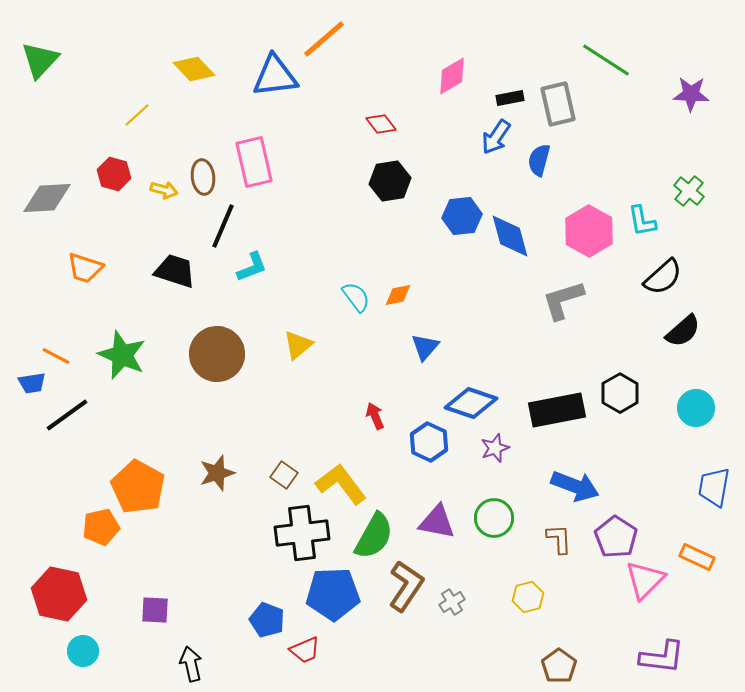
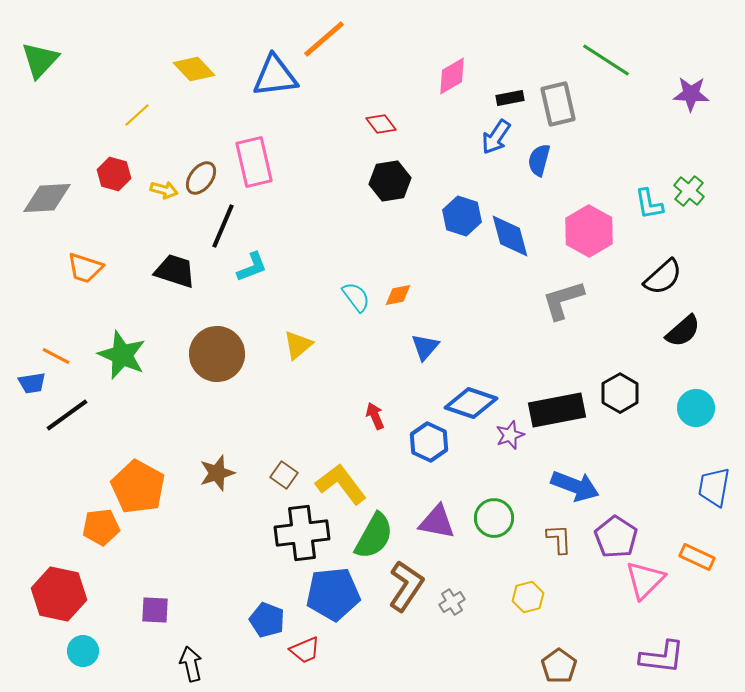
brown ellipse at (203, 177): moved 2 px left, 1 px down; rotated 44 degrees clockwise
blue hexagon at (462, 216): rotated 24 degrees clockwise
cyan L-shape at (642, 221): moved 7 px right, 17 px up
purple star at (495, 448): moved 15 px right, 13 px up
orange pentagon at (101, 527): rotated 6 degrees clockwise
blue pentagon at (333, 594): rotated 4 degrees counterclockwise
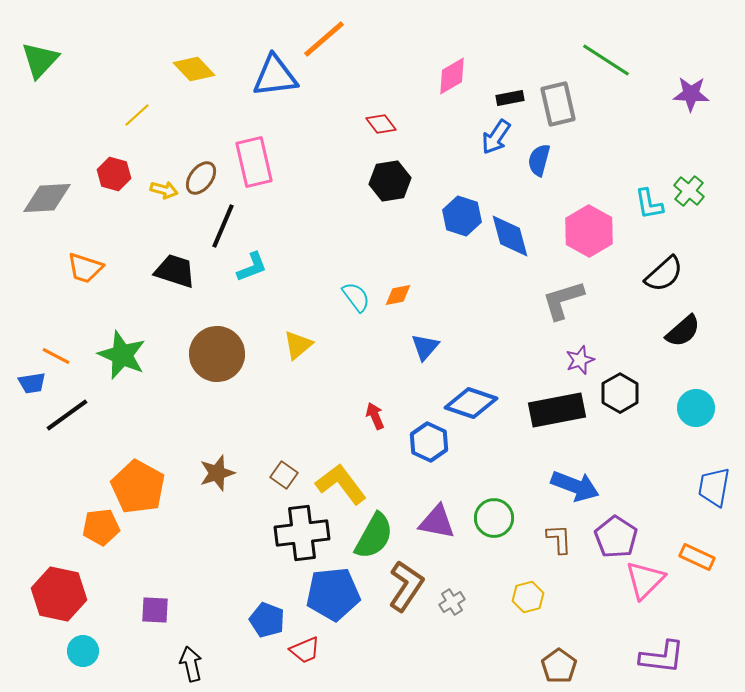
black semicircle at (663, 277): moved 1 px right, 3 px up
purple star at (510, 435): moved 70 px right, 75 px up
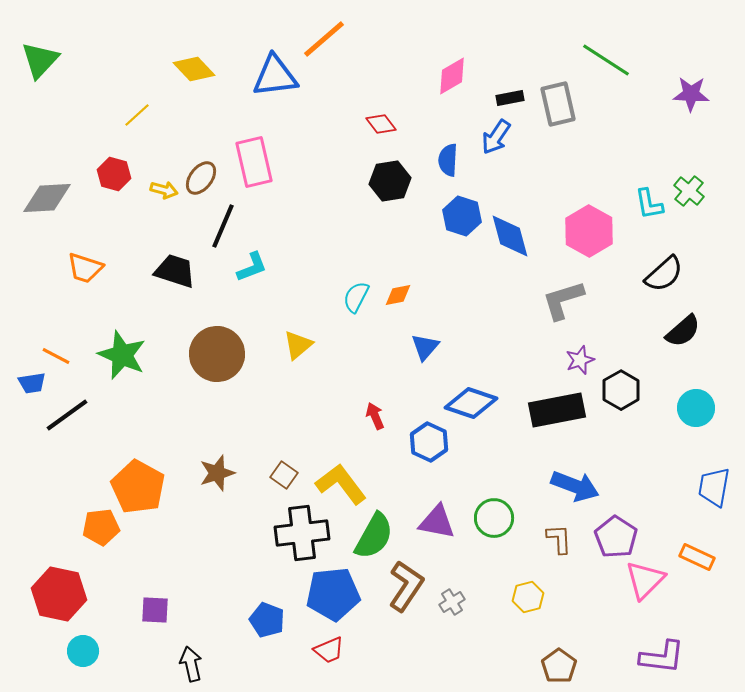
blue semicircle at (539, 160): moved 91 px left; rotated 12 degrees counterclockwise
cyan semicircle at (356, 297): rotated 116 degrees counterclockwise
black hexagon at (620, 393): moved 1 px right, 3 px up
red trapezoid at (305, 650): moved 24 px right
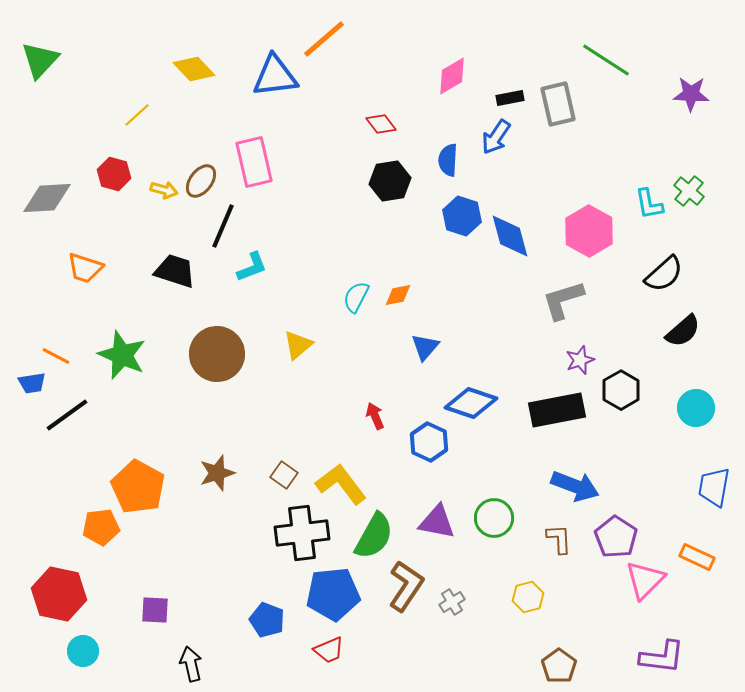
brown ellipse at (201, 178): moved 3 px down
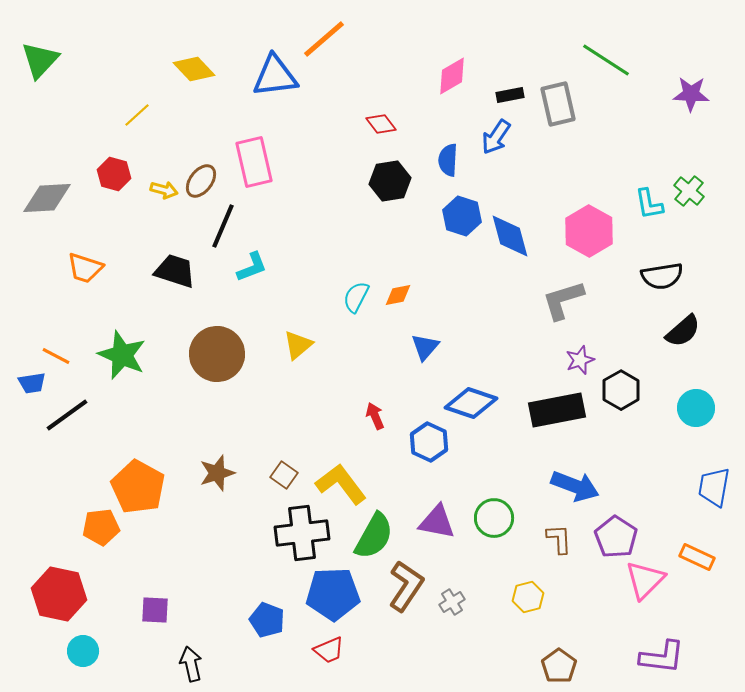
black rectangle at (510, 98): moved 3 px up
black semicircle at (664, 274): moved 2 px left, 2 px down; rotated 33 degrees clockwise
blue pentagon at (333, 594): rotated 4 degrees clockwise
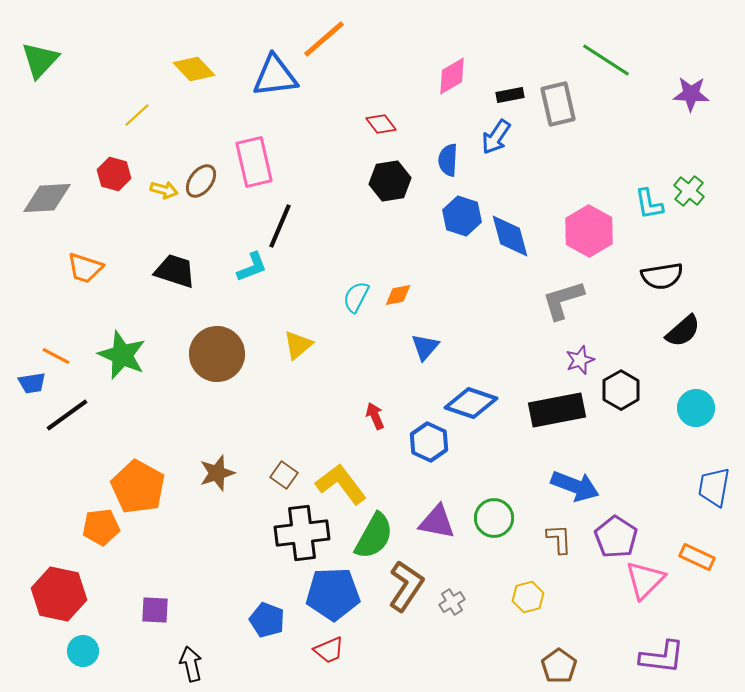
black line at (223, 226): moved 57 px right
